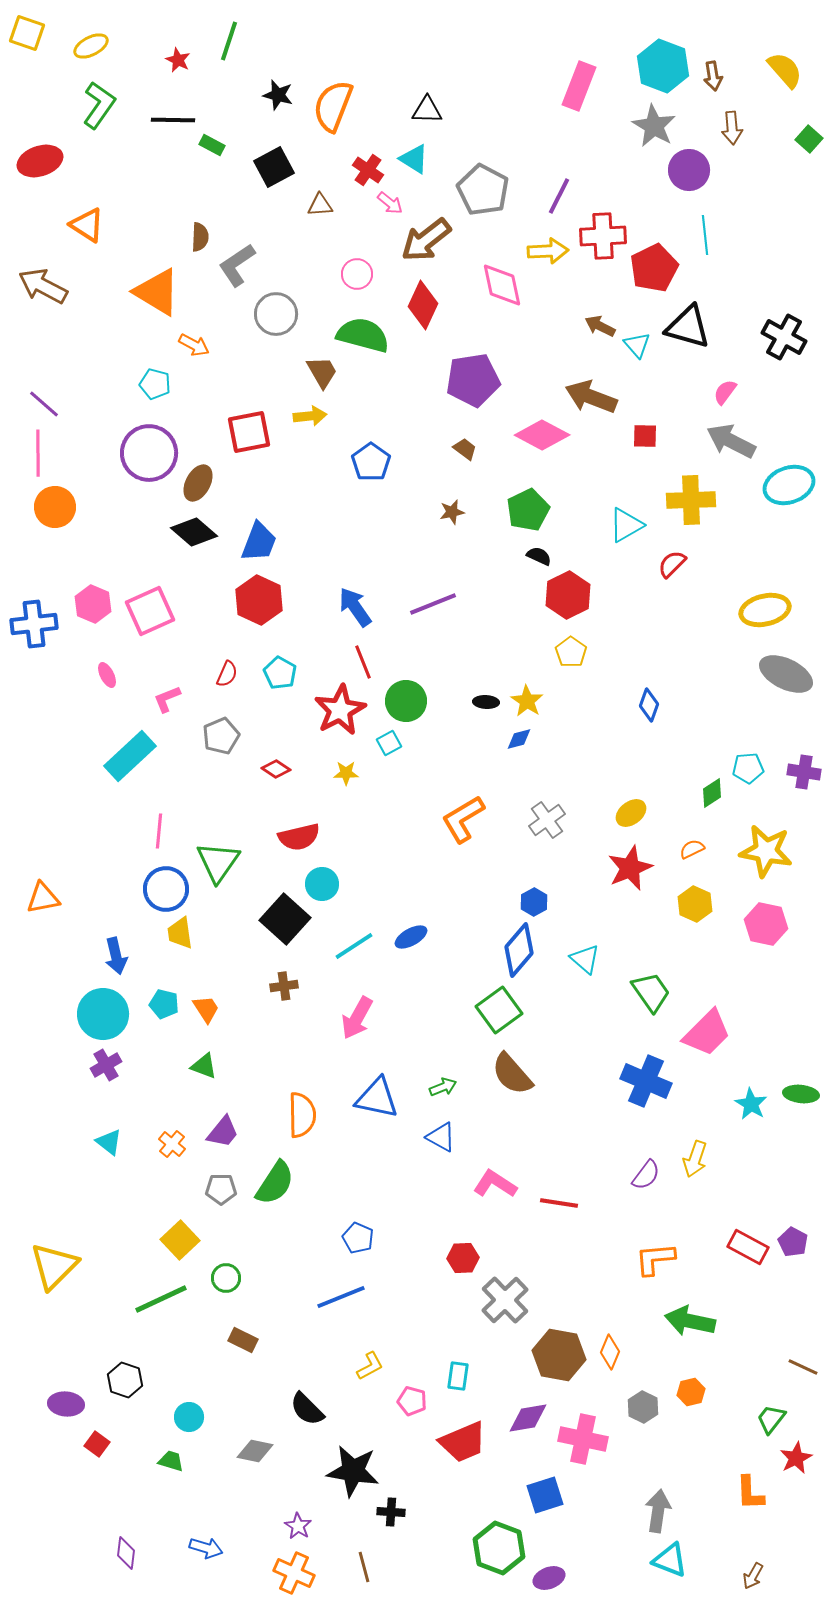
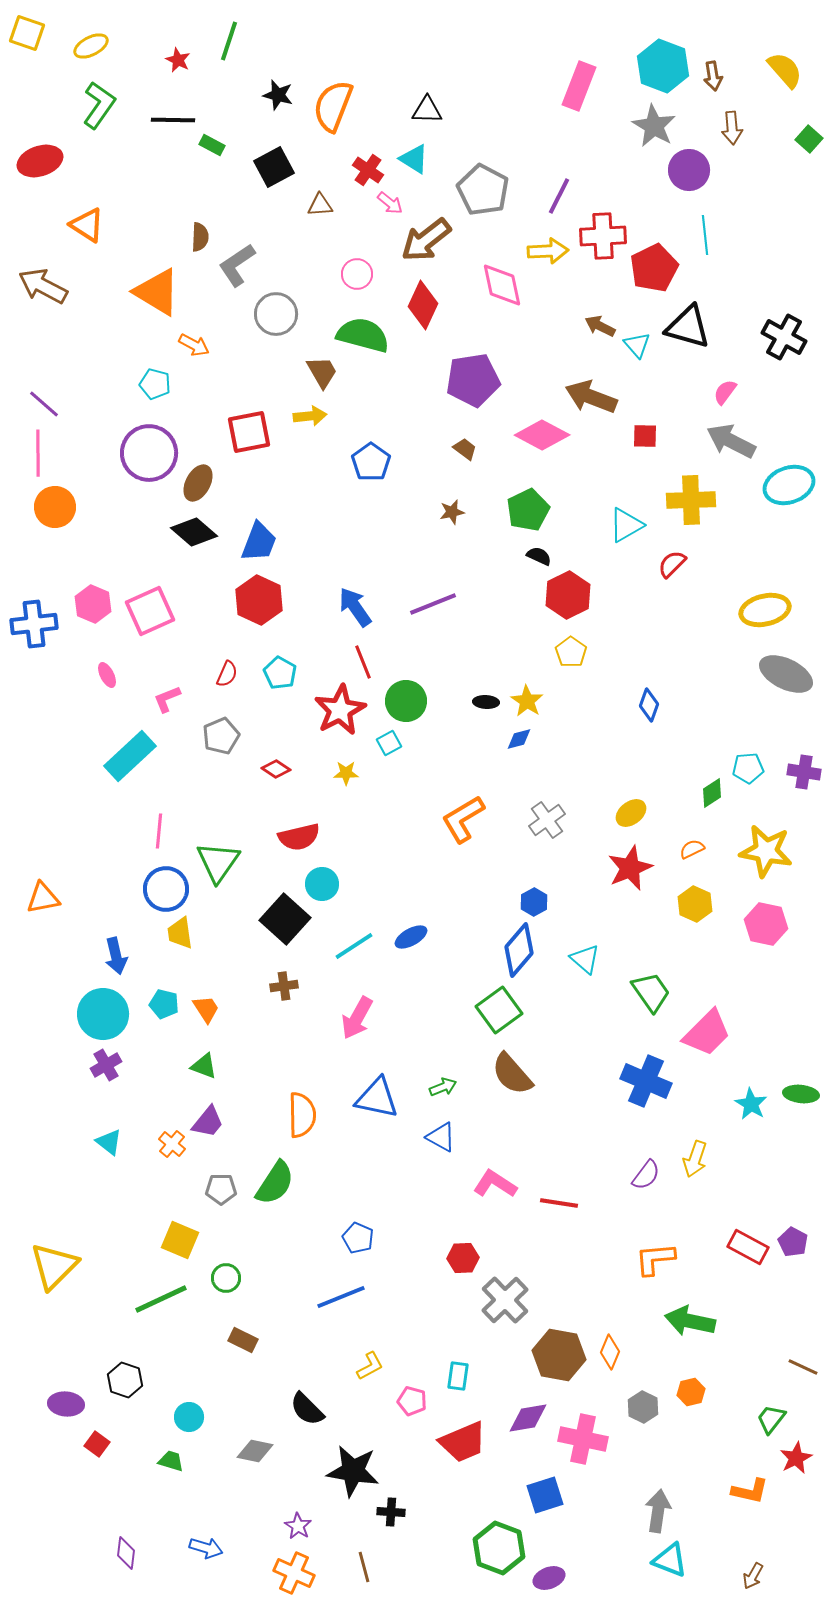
purple trapezoid at (223, 1132): moved 15 px left, 10 px up
yellow square at (180, 1240): rotated 24 degrees counterclockwise
orange L-shape at (750, 1493): moved 2 px up; rotated 75 degrees counterclockwise
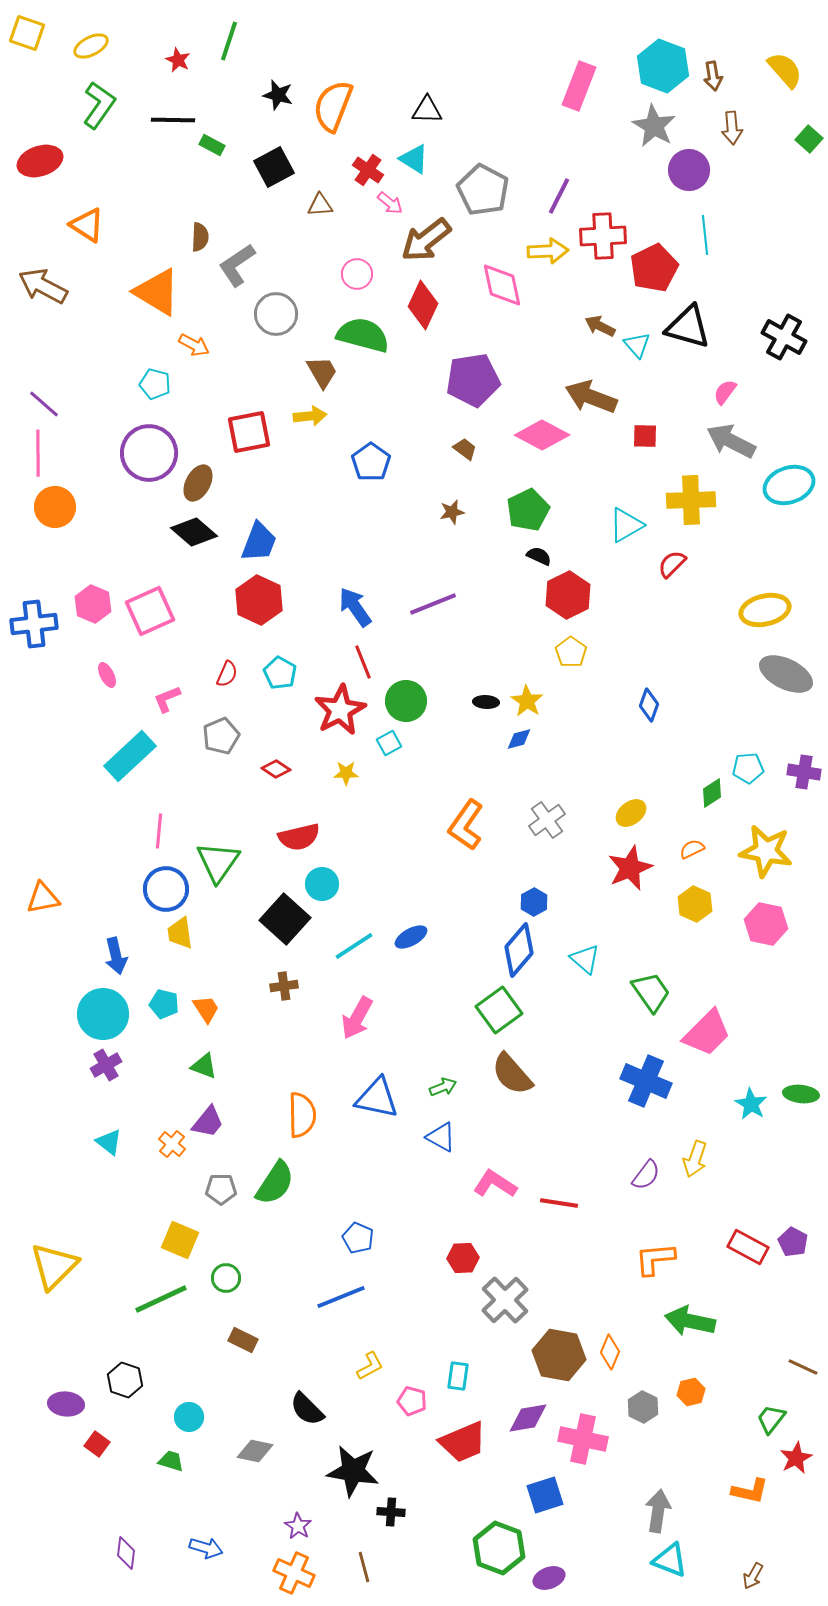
orange L-shape at (463, 819): moved 3 px right, 6 px down; rotated 24 degrees counterclockwise
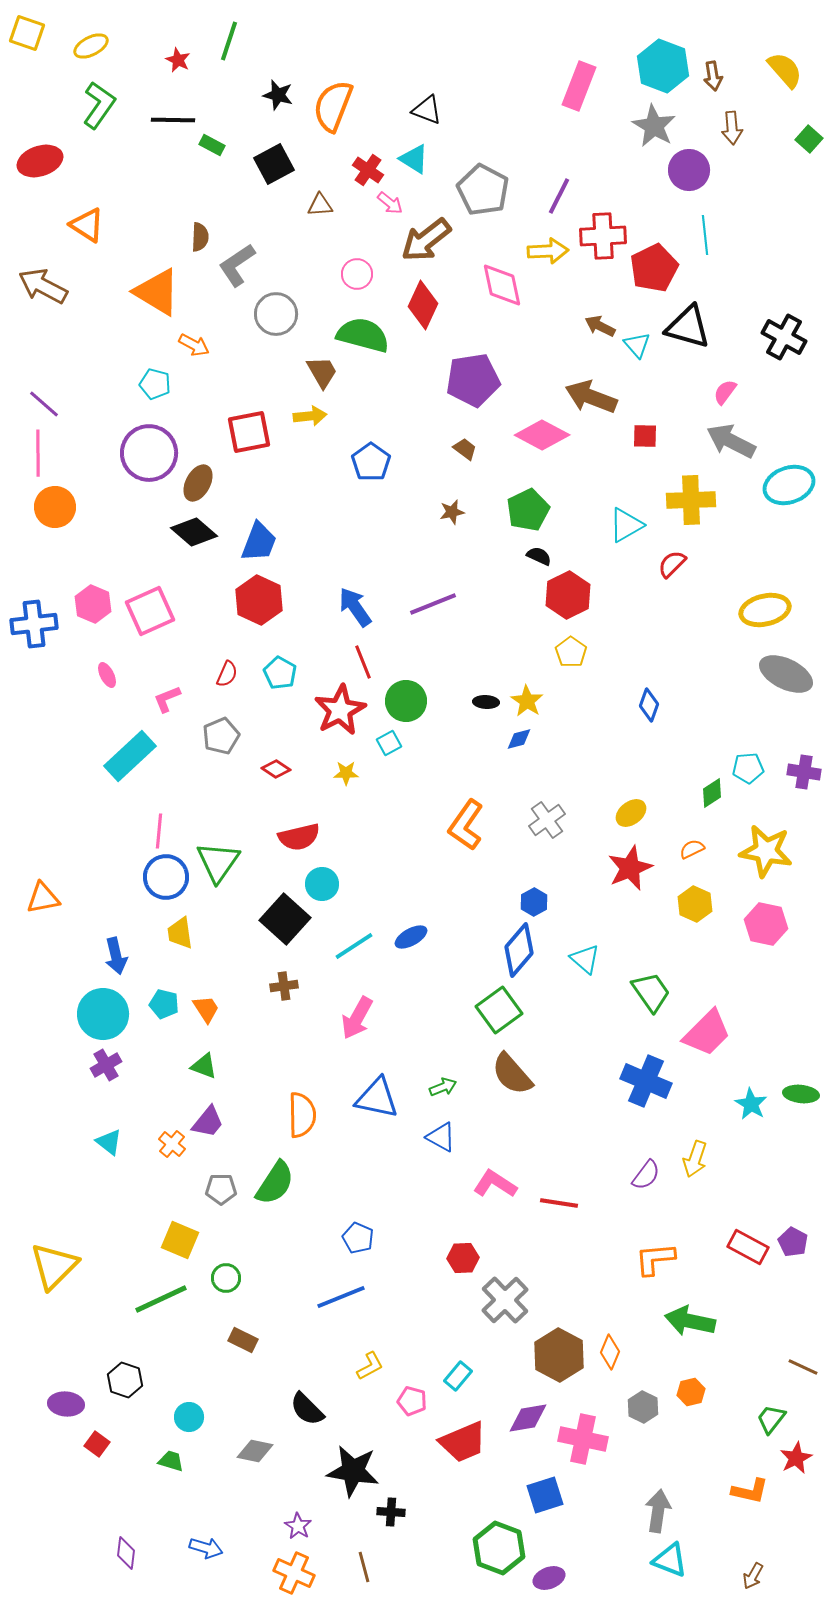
black triangle at (427, 110): rotated 20 degrees clockwise
black square at (274, 167): moved 3 px up
blue circle at (166, 889): moved 12 px up
brown hexagon at (559, 1355): rotated 18 degrees clockwise
cyan rectangle at (458, 1376): rotated 32 degrees clockwise
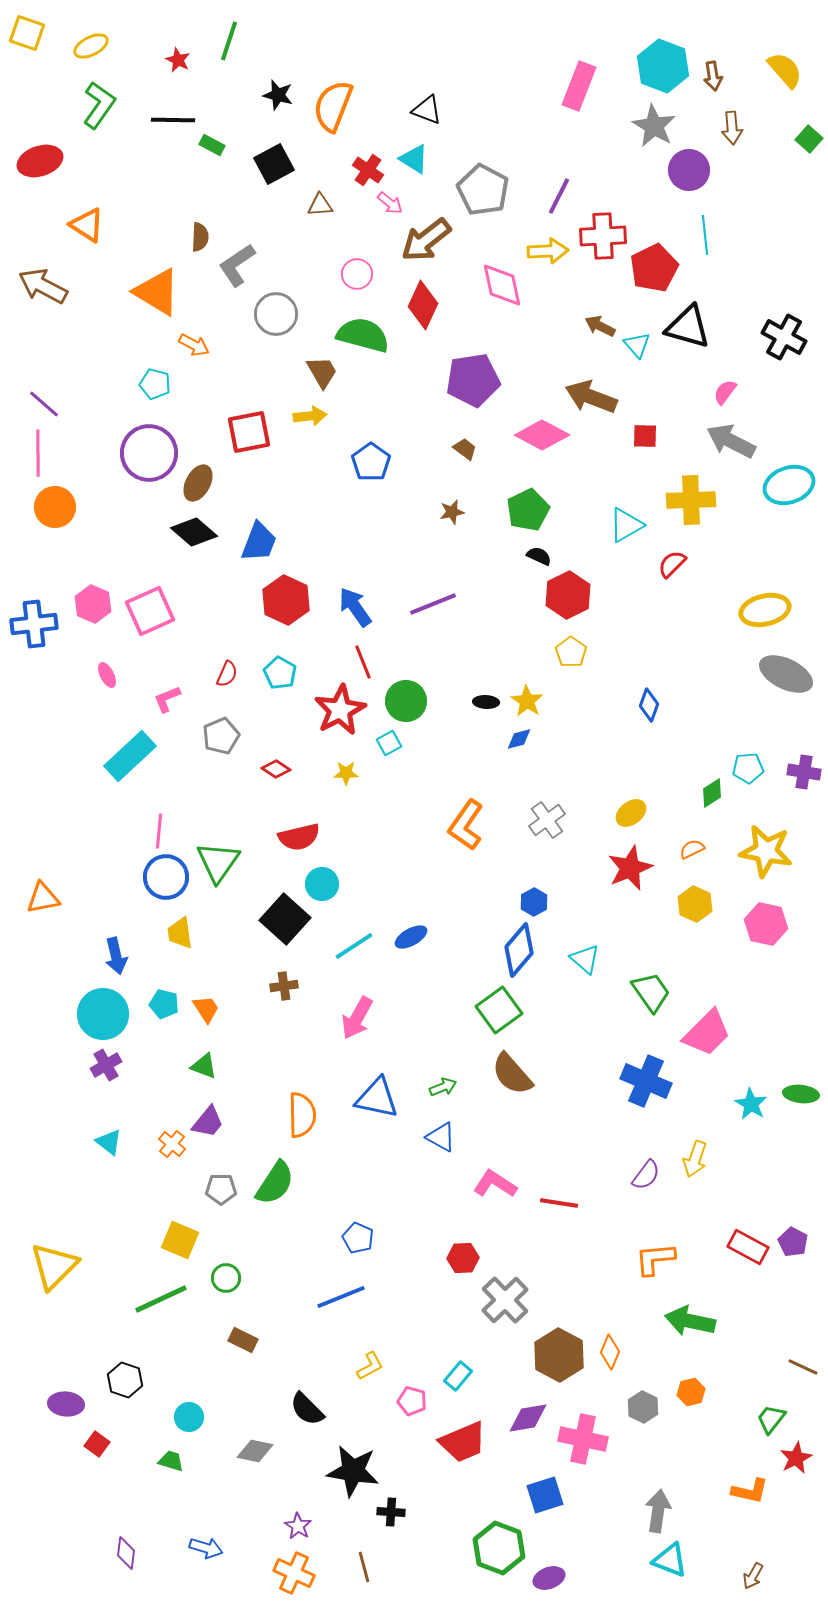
red hexagon at (259, 600): moved 27 px right
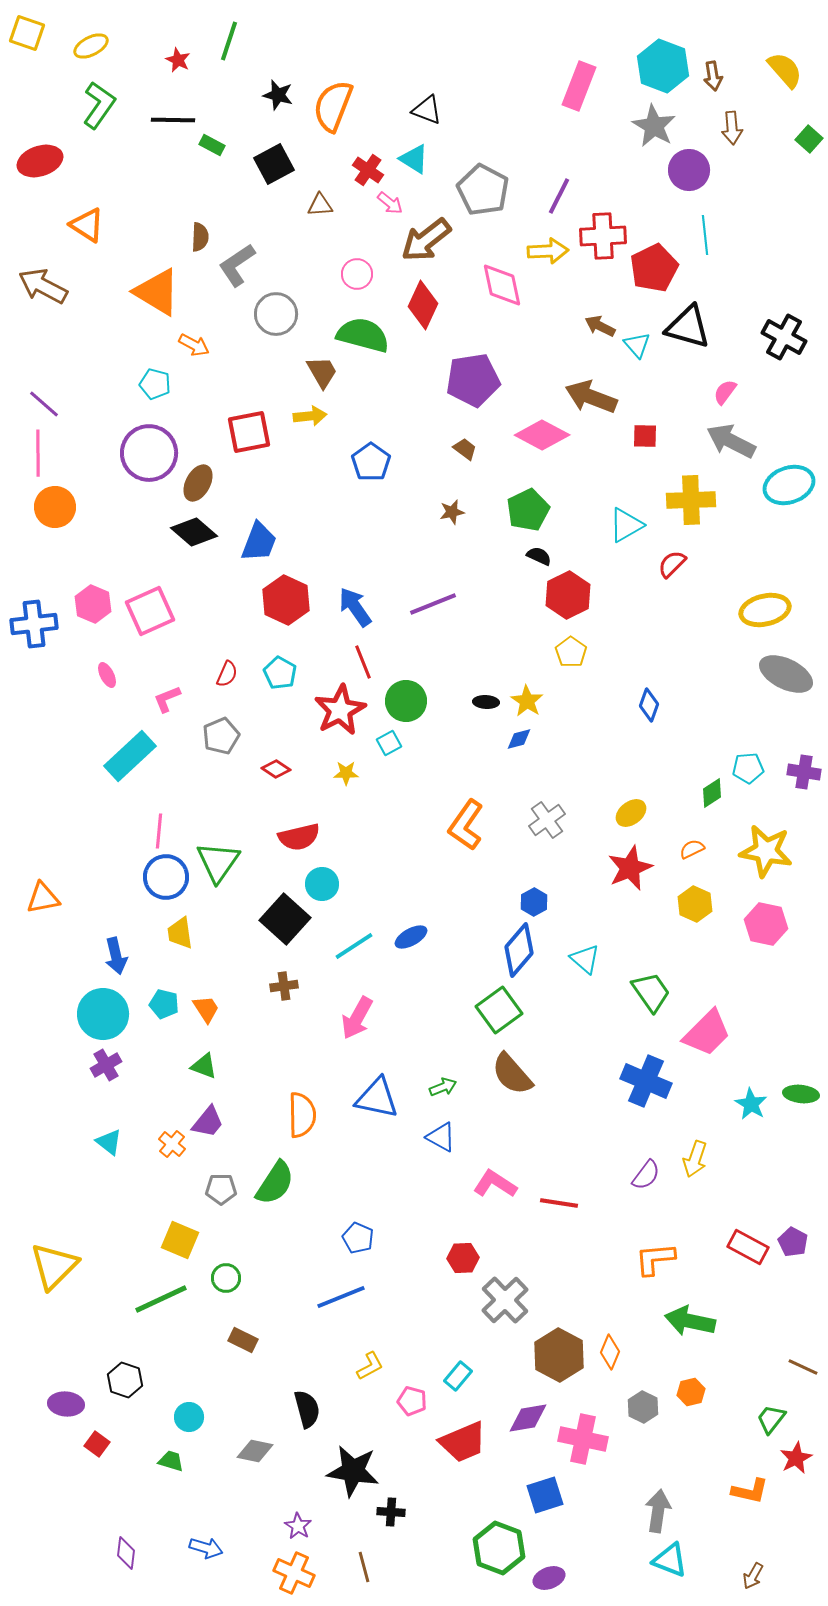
black semicircle at (307, 1409): rotated 150 degrees counterclockwise
